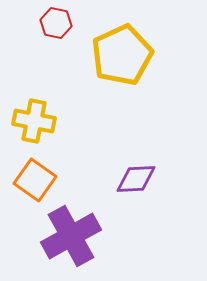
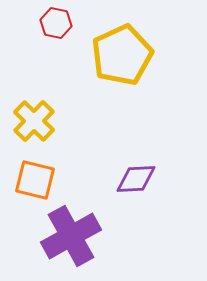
yellow cross: rotated 33 degrees clockwise
orange square: rotated 21 degrees counterclockwise
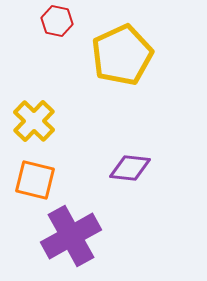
red hexagon: moved 1 px right, 2 px up
purple diamond: moved 6 px left, 11 px up; rotated 9 degrees clockwise
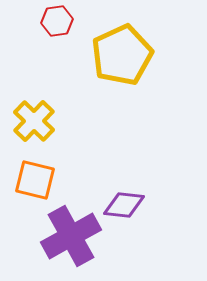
red hexagon: rotated 20 degrees counterclockwise
purple diamond: moved 6 px left, 37 px down
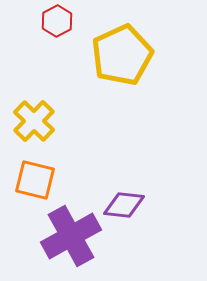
red hexagon: rotated 20 degrees counterclockwise
